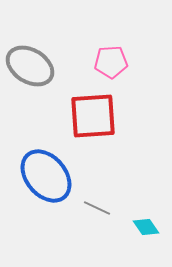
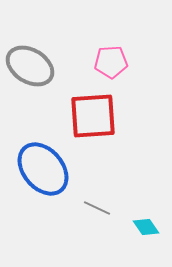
blue ellipse: moved 3 px left, 7 px up
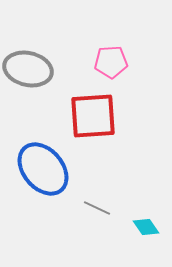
gray ellipse: moved 2 px left, 3 px down; rotated 18 degrees counterclockwise
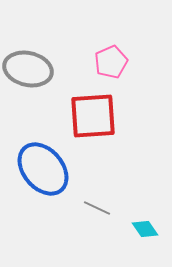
pink pentagon: rotated 20 degrees counterclockwise
cyan diamond: moved 1 px left, 2 px down
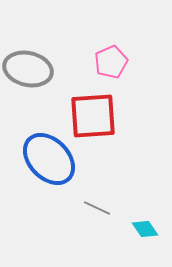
blue ellipse: moved 6 px right, 10 px up; rotated 4 degrees counterclockwise
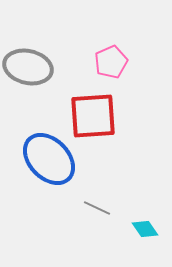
gray ellipse: moved 2 px up
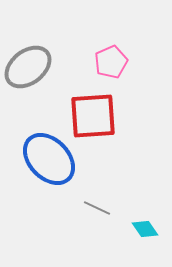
gray ellipse: rotated 51 degrees counterclockwise
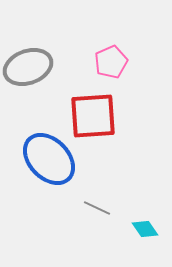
gray ellipse: rotated 18 degrees clockwise
